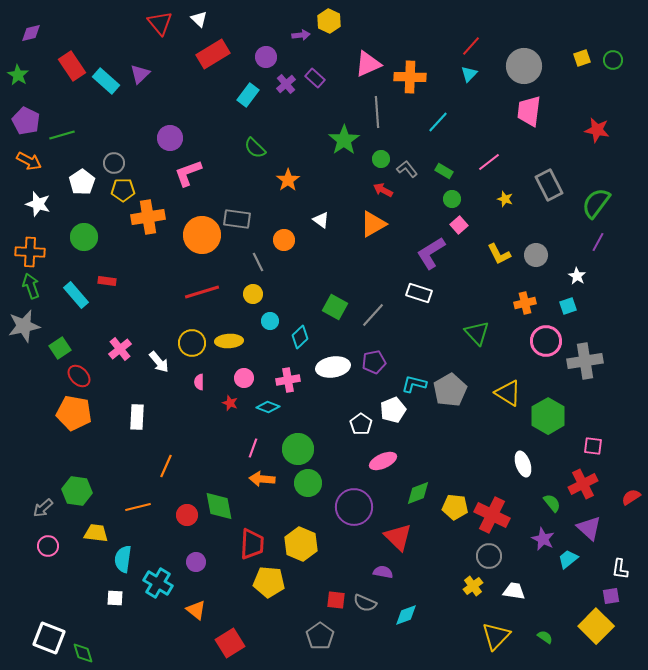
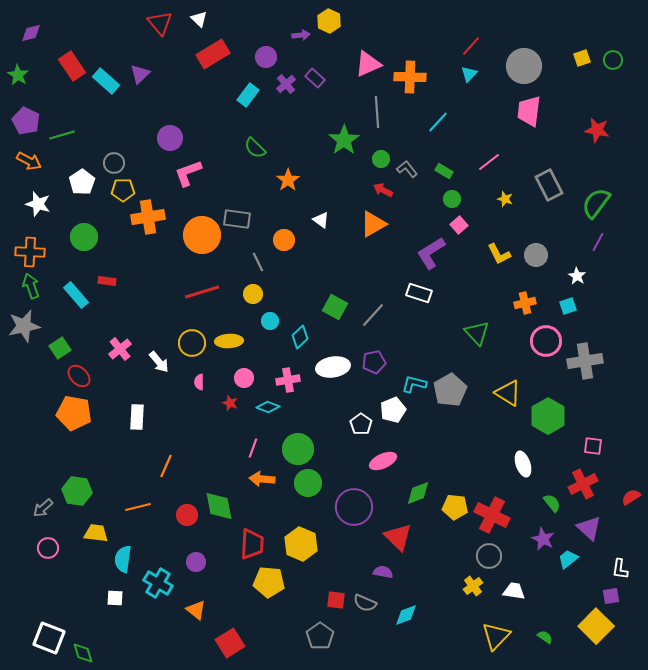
pink circle at (48, 546): moved 2 px down
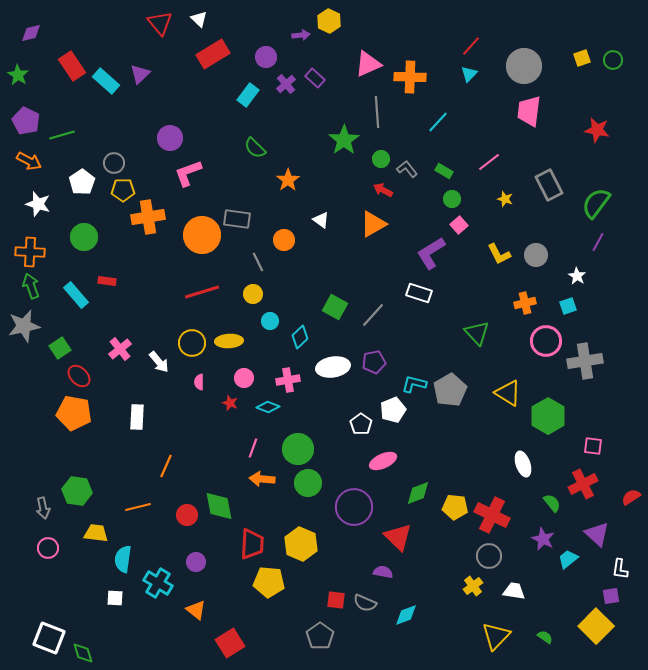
gray arrow at (43, 508): rotated 60 degrees counterclockwise
purple triangle at (589, 528): moved 8 px right, 6 px down
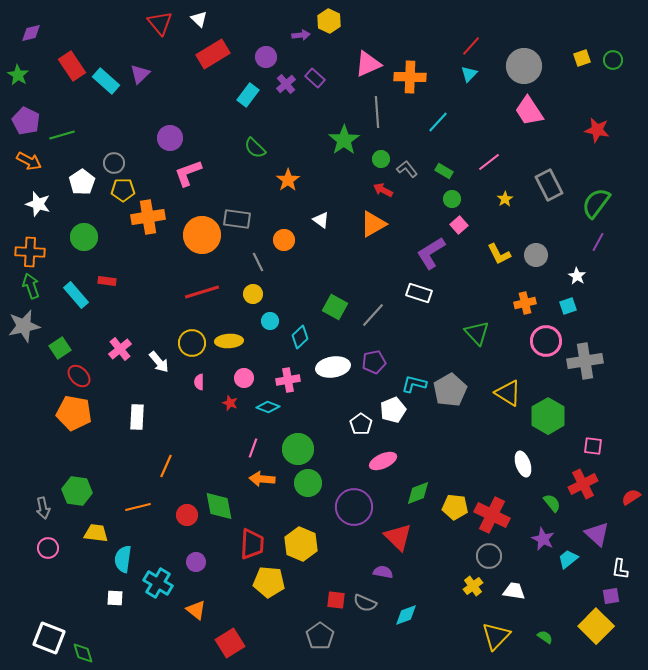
pink trapezoid at (529, 111): rotated 40 degrees counterclockwise
yellow star at (505, 199): rotated 21 degrees clockwise
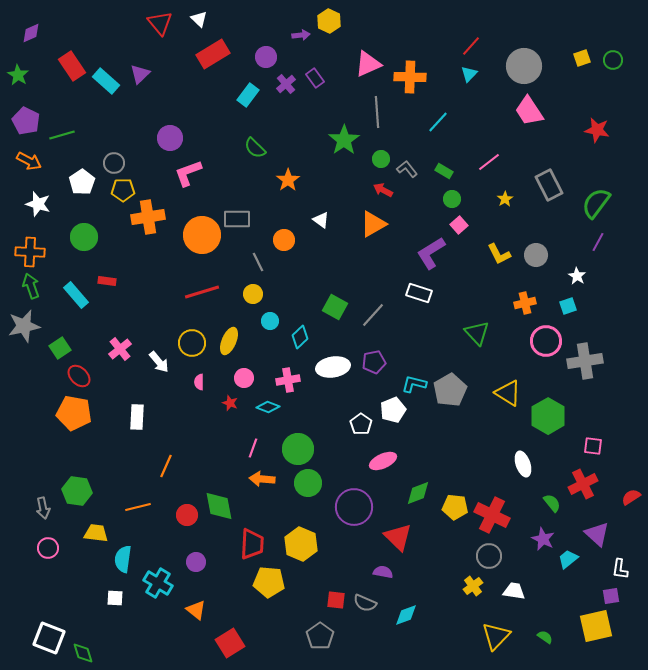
purple diamond at (31, 33): rotated 10 degrees counterclockwise
purple rectangle at (315, 78): rotated 12 degrees clockwise
gray rectangle at (237, 219): rotated 8 degrees counterclockwise
yellow ellipse at (229, 341): rotated 64 degrees counterclockwise
yellow square at (596, 626): rotated 32 degrees clockwise
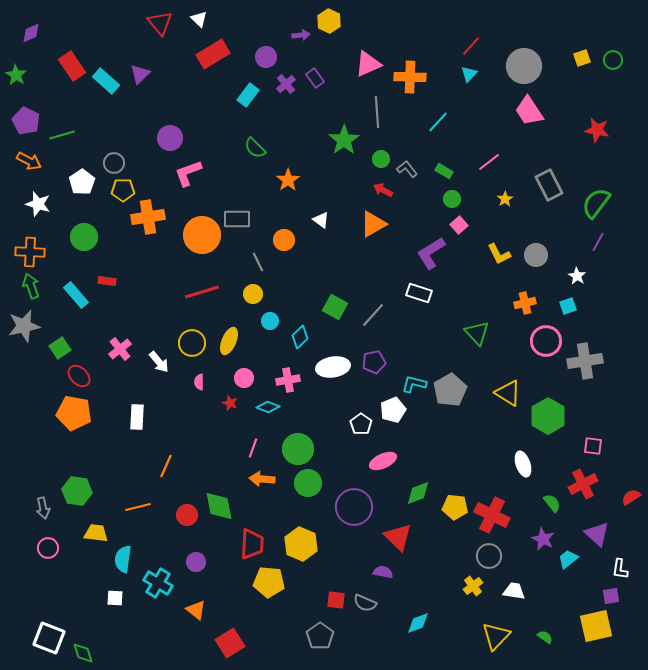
green star at (18, 75): moved 2 px left
cyan diamond at (406, 615): moved 12 px right, 8 px down
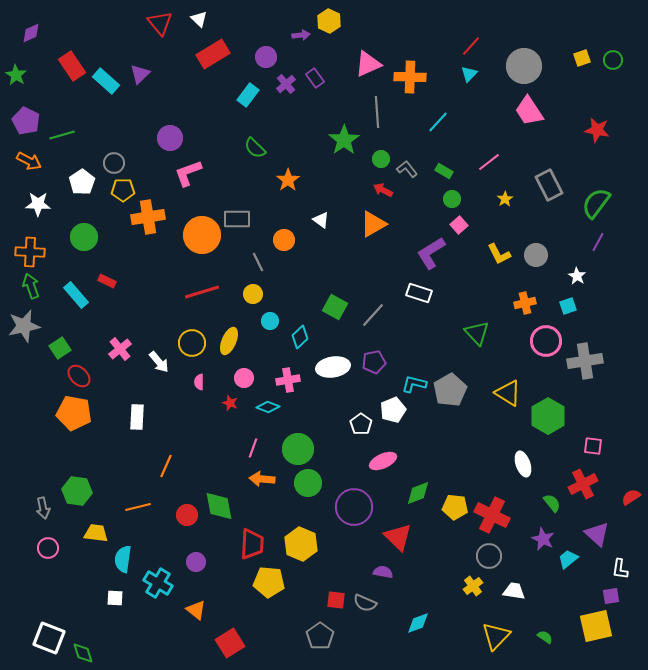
white star at (38, 204): rotated 15 degrees counterclockwise
red rectangle at (107, 281): rotated 18 degrees clockwise
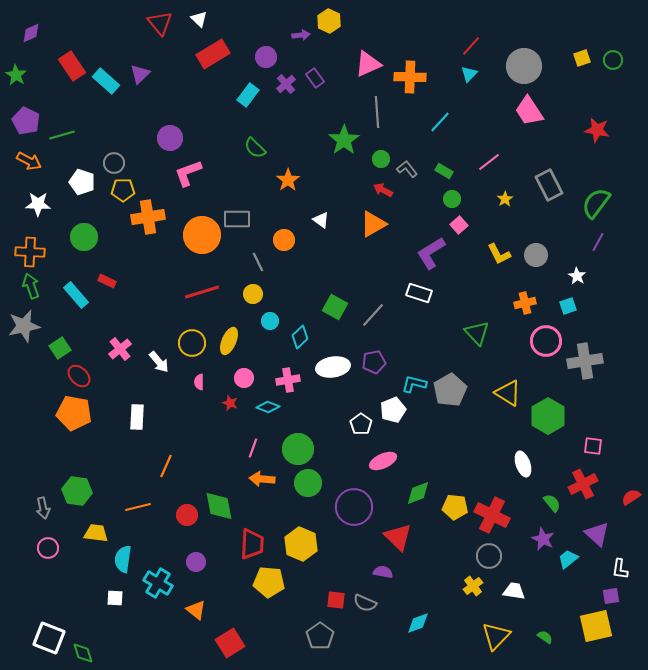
cyan line at (438, 122): moved 2 px right
white pentagon at (82, 182): rotated 20 degrees counterclockwise
